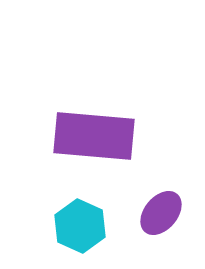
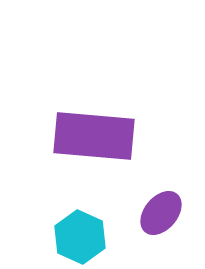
cyan hexagon: moved 11 px down
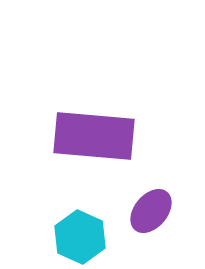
purple ellipse: moved 10 px left, 2 px up
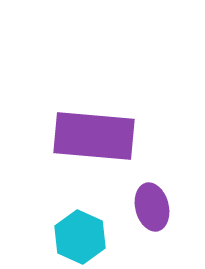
purple ellipse: moved 1 px right, 4 px up; rotated 54 degrees counterclockwise
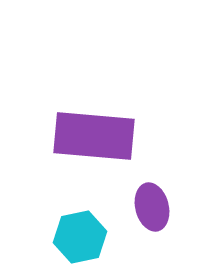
cyan hexagon: rotated 24 degrees clockwise
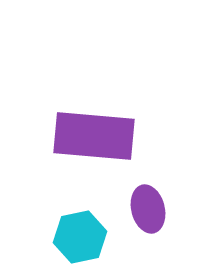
purple ellipse: moved 4 px left, 2 px down
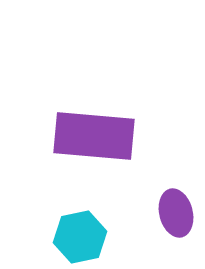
purple ellipse: moved 28 px right, 4 px down
